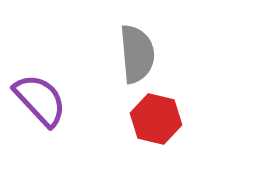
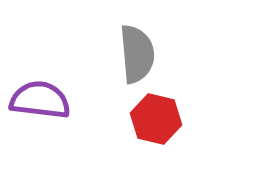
purple semicircle: rotated 40 degrees counterclockwise
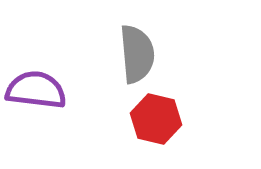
purple semicircle: moved 4 px left, 10 px up
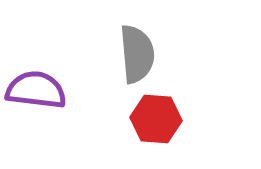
red hexagon: rotated 9 degrees counterclockwise
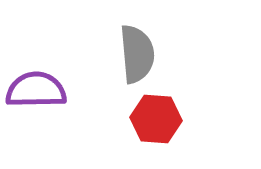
purple semicircle: rotated 8 degrees counterclockwise
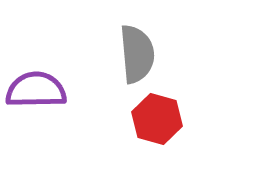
red hexagon: moved 1 px right; rotated 12 degrees clockwise
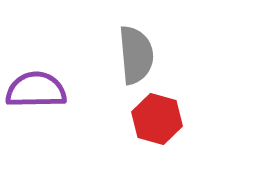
gray semicircle: moved 1 px left, 1 px down
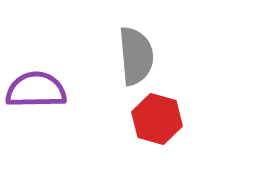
gray semicircle: moved 1 px down
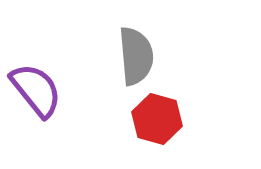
purple semicircle: rotated 52 degrees clockwise
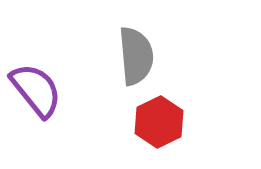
red hexagon: moved 2 px right, 3 px down; rotated 18 degrees clockwise
